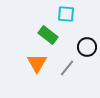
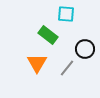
black circle: moved 2 px left, 2 px down
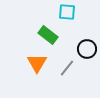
cyan square: moved 1 px right, 2 px up
black circle: moved 2 px right
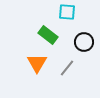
black circle: moved 3 px left, 7 px up
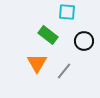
black circle: moved 1 px up
gray line: moved 3 px left, 3 px down
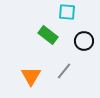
orange triangle: moved 6 px left, 13 px down
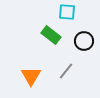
green rectangle: moved 3 px right
gray line: moved 2 px right
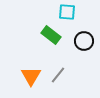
gray line: moved 8 px left, 4 px down
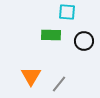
green rectangle: rotated 36 degrees counterclockwise
gray line: moved 1 px right, 9 px down
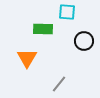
green rectangle: moved 8 px left, 6 px up
orange triangle: moved 4 px left, 18 px up
